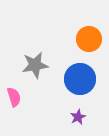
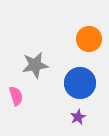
blue circle: moved 4 px down
pink semicircle: moved 2 px right, 1 px up
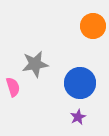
orange circle: moved 4 px right, 13 px up
gray star: moved 1 px up
pink semicircle: moved 3 px left, 9 px up
